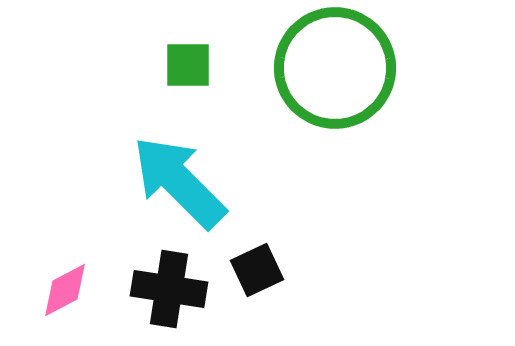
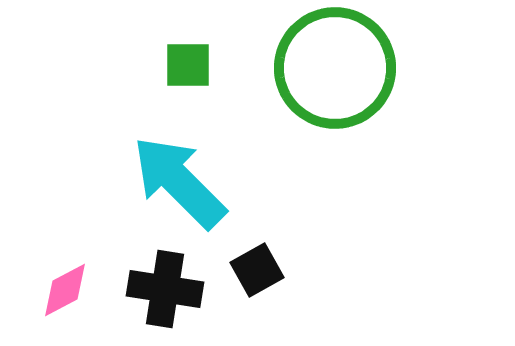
black square: rotated 4 degrees counterclockwise
black cross: moved 4 px left
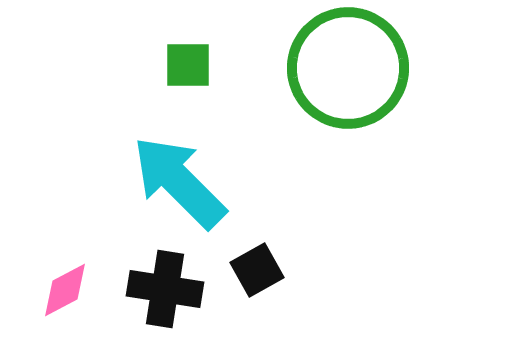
green circle: moved 13 px right
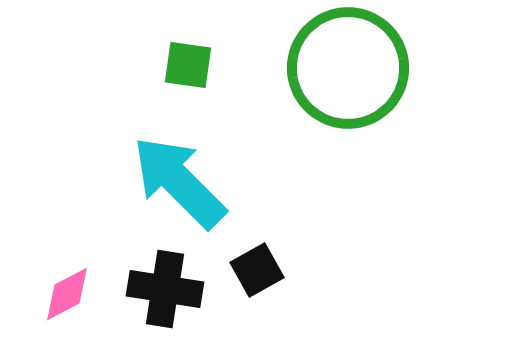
green square: rotated 8 degrees clockwise
pink diamond: moved 2 px right, 4 px down
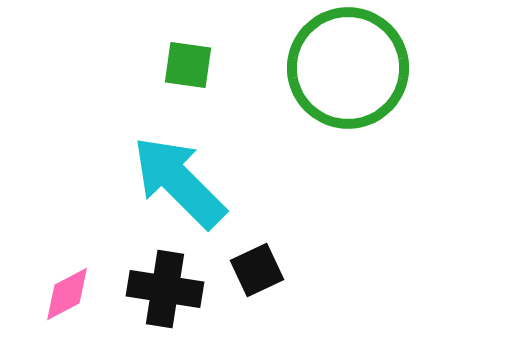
black square: rotated 4 degrees clockwise
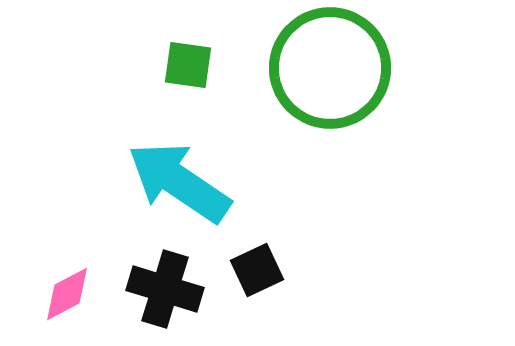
green circle: moved 18 px left
cyan arrow: rotated 11 degrees counterclockwise
black cross: rotated 8 degrees clockwise
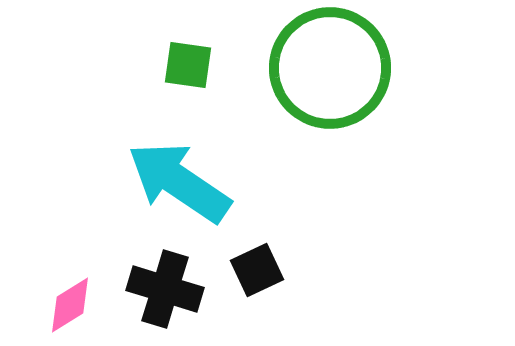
pink diamond: moved 3 px right, 11 px down; rotated 4 degrees counterclockwise
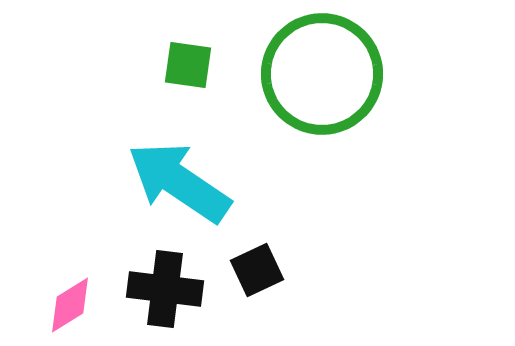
green circle: moved 8 px left, 6 px down
black cross: rotated 10 degrees counterclockwise
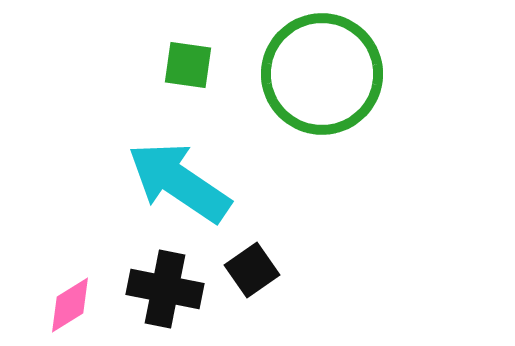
black square: moved 5 px left; rotated 10 degrees counterclockwise
black cross: rotated 4 degrees clockwise
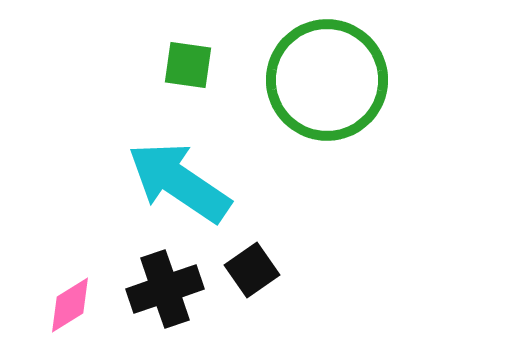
green circle: moved 5 px right, 6 px down
black cross: rotated 30 degrees counterclockwise
